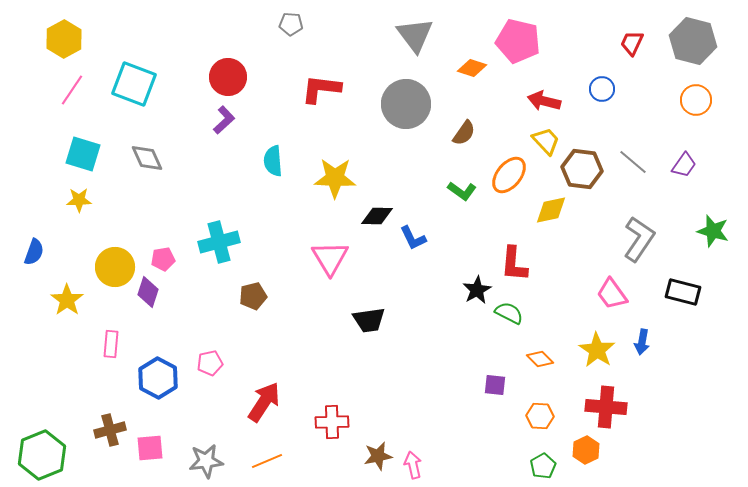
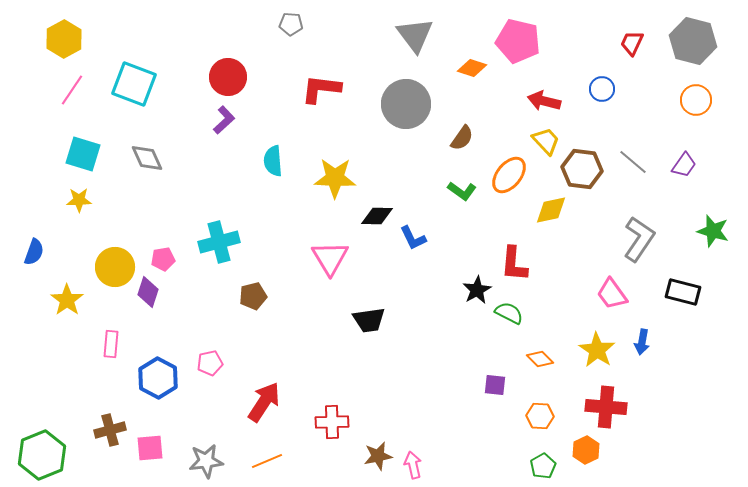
brown semicircle at (464, 133): moved 2 px left, 5 px down
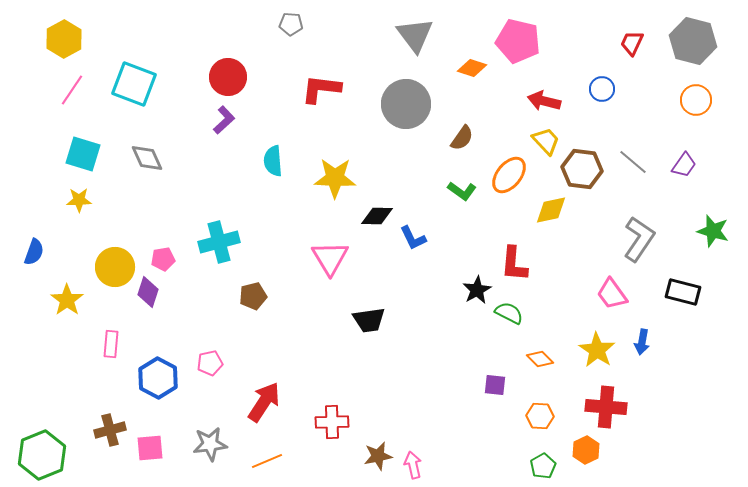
gray star at (206, 461): moved 4 px right, 17 px up
